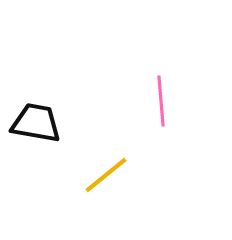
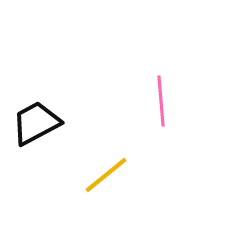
black trapezoid: rotated 38 degrees counterclockwise
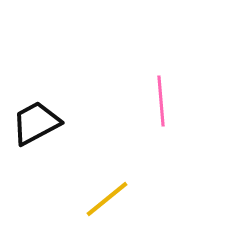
yellow line: moved 1 px right, 24 px down
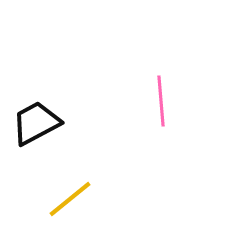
yellow line: moved 37 px left
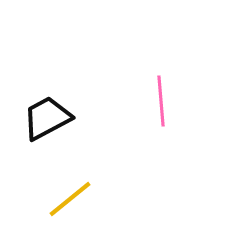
black trapezoid: moved 11 px right, 5 px up
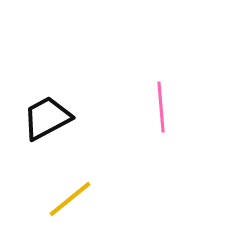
pink line: moved 6 px down
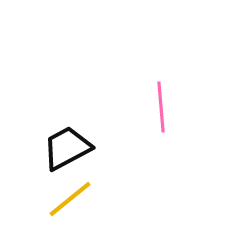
black trapezoid: moved 20 px right, 30 px down
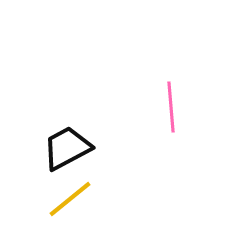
pink line: moved 10 px right
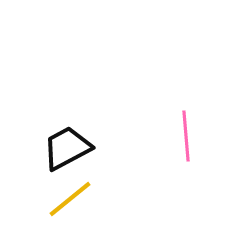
pink line: moved 15 px right, 29 px down
